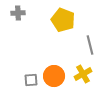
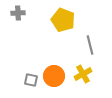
gray square: rotated 16 degrees clockwise
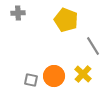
yellow pentagon: moved 3 px right
gray line: moved 3 px right, 1 px down; rotated 18 degrees counterclockwise
yellow cross: rotated 18 degrees counterclockwise
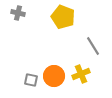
gray cross: rotated 16 degrees clockwise
yellow pentagon: moved 3 px left, 3 px up
yellow cross: moved 2 px left; rotated 24 degrees clockwise
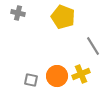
orange circle: moved 3 px right
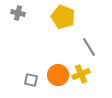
gray line: moved 4 px left, 1 px down
orange circle: moved 1 px right, 1 px up
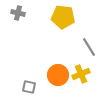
yellow pentagon: rotated 15 degrees counterclockwise
gray square: moved 2 px left, 7 px down
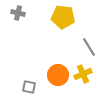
yellow cross: moved 2 px right
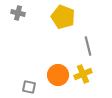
yellow pentagon: rotated 15 degrees clockwise
gray line: moved 1 px left, 1 px up; rotated 18 degrees clockwise
